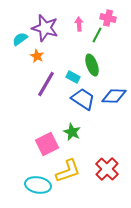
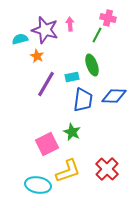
pink arrow: moved 9 px left
purple star: moved 2 px down
cyan semicircle: rotated 21 degrees clockwise
cyan rectangle: moved 1 px left; rotated 40 degrees counterclockwise
blue trapezoid: moved 1 px down; rotated 65 degrees clockwise
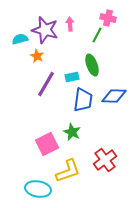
red cross: moved 2 px left, 9 px up; rotated 10 degrees clockwise
cyan ellipse: moved 4 px down
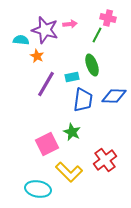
pink arrow: rotated 88 degrees clockwise
cyan semicircle: moved 1 px right, 1 px down; rotated 21 degrees clockwise
yellow L-shape: moved 1 px right, 1 px down; rotated 64 degrees clockwise
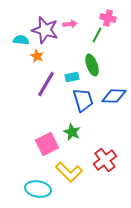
blue trapezoid: rotated 25 degrees counterclockwise
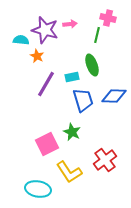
green line: rotated 14 degrees counterclockwise
yellow L-shape: rotated 12 degrees clockwise
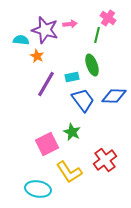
pink cross: rotated 21 degrees clockwise
blue trapezoid: rotated 20 degrees counterclockwise
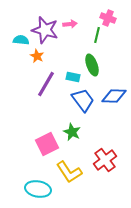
pink cross: rotated 14 degrees counterclockwise
cyan rectangle: moved 1 px right; rotated 24 degrees clockwise
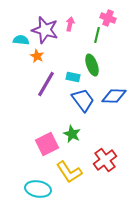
pink arrow: rotated 72 degrees counterclockwise
green star: moved 2 px down
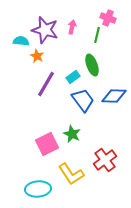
pink arrow: moved 2 px right, 3 px down
cyan semicircle: moved 1 px down
cyan rectangle: rotated 48 degrees counterclockwise
yellow L-shape: moved 2 px right, 2 px down
cyan ellipse: rotated 15 degrees counterclockwise
